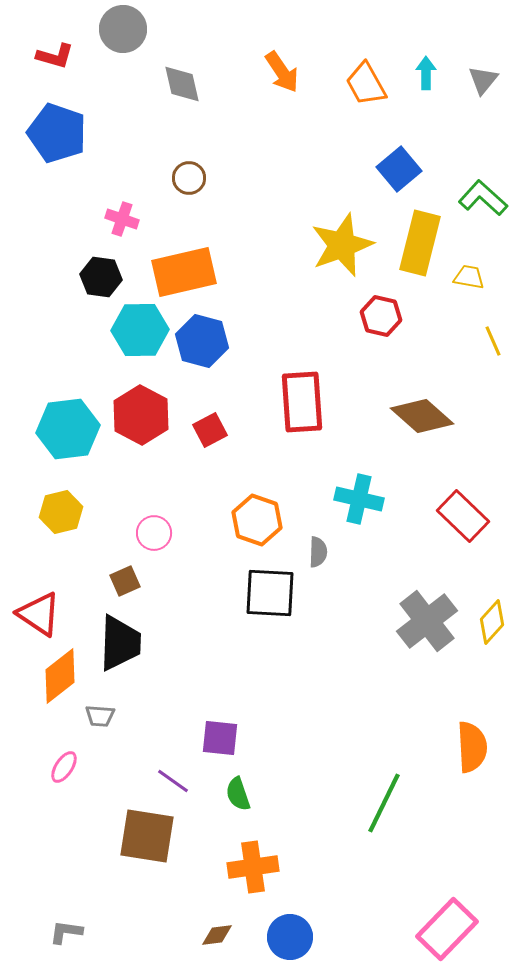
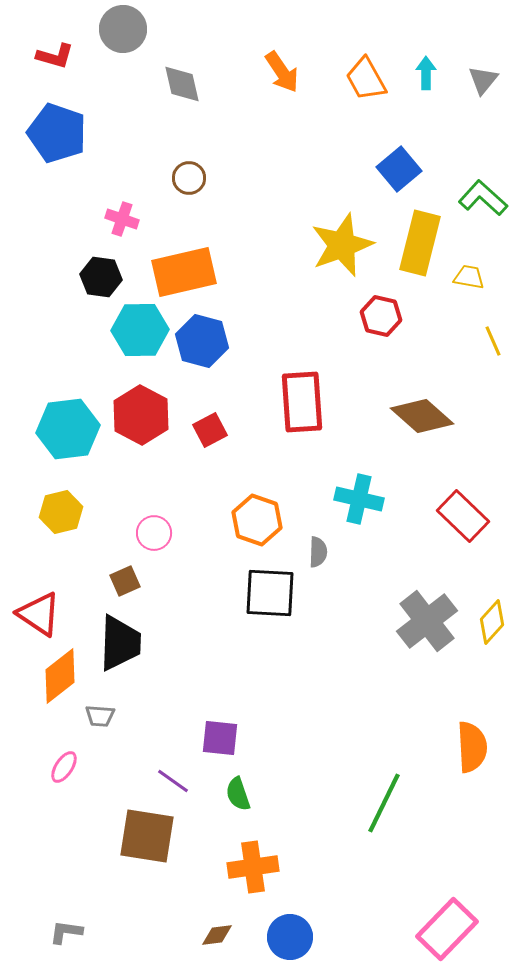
orange trapezoid at (366, 84): moved 5 px up
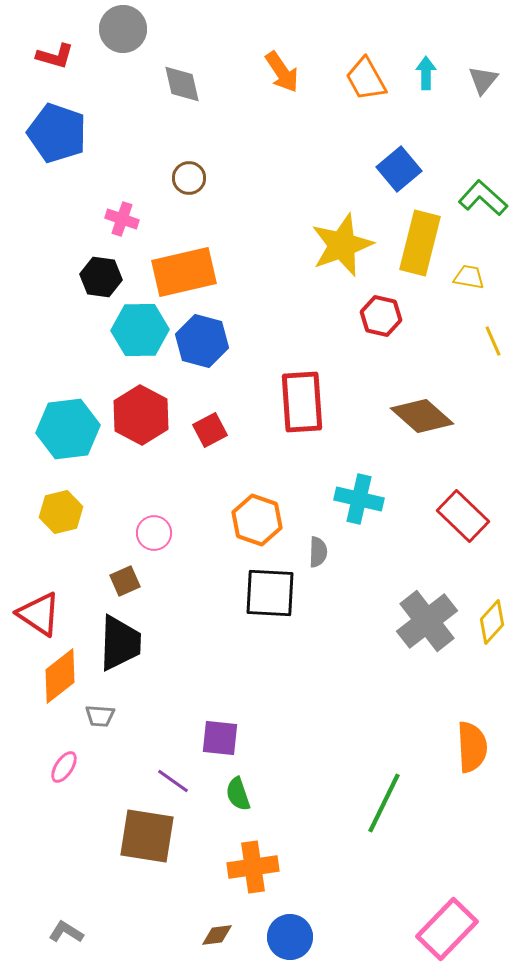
gray L-shape at (66, 932): rotated 24 degrees clockwise
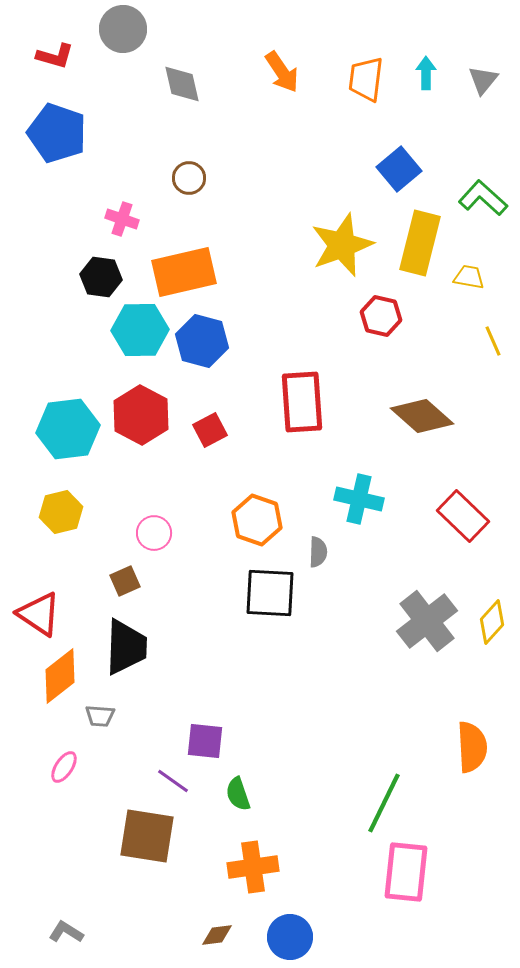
orange trapezoid at (366, 79): rotated 36 degrees clockwise
black trapezoid at (120, 643): moved 6 px right, 4 px down
purple square at (220, 738): moved 15 px left, 3 px down
pink rectangle at (447, 929): moved 41 px left, 57 px up; rotated 38 degrees counterclockwise
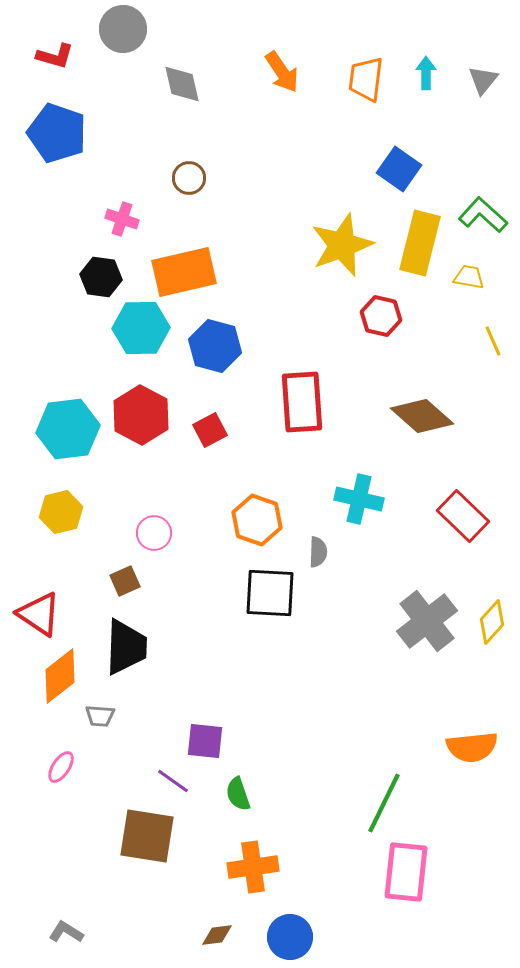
blue square at (399, 169): rotated 15 degrees counterclockwise
green L-shape at (483, 198): moved 17 px down
cyan hexagon at (140, 330): moved 1 px right, 2 px up
blue hexagon at (202, 341): moved 13 px right, 5 px down
orange semicircle at (472, 747): rotated 87 degrees clockwise
pink ellipse at (64, 767): moved 3 px left
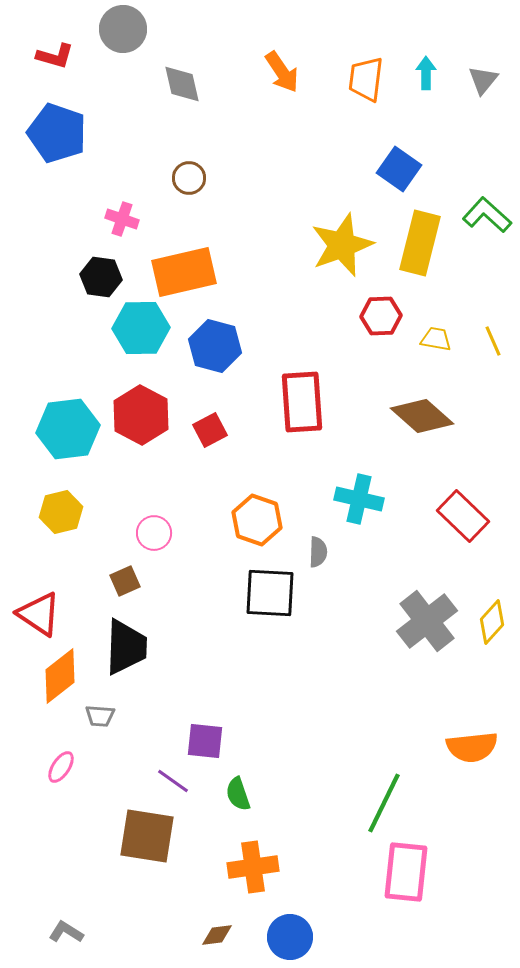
green L-shape at (483, 215): moved 4 px right
yellow trapezoid at (469, 277): moved 33 px left, 62 px down
red hexagon at (381, 316): rotated 15 degrees counterclockwise
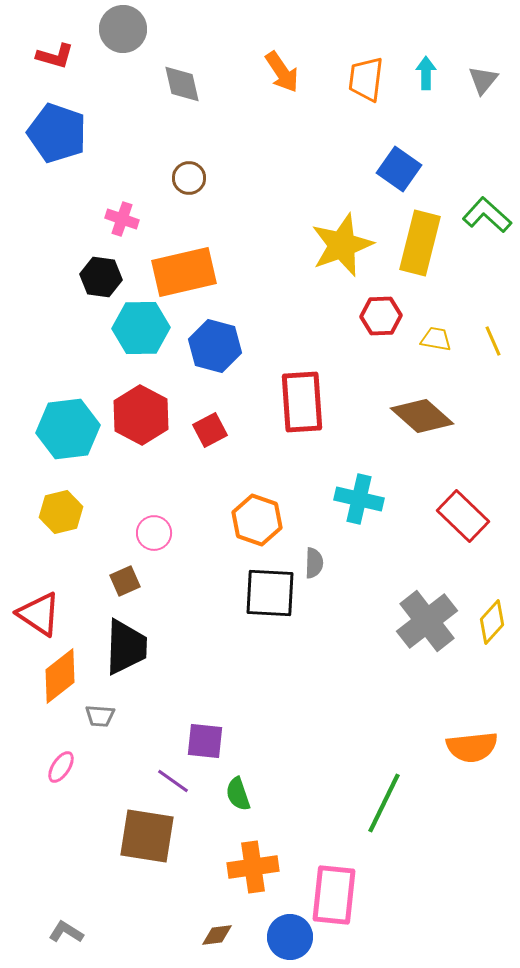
gray semicircle at (318, 552): moved 4 px left, 11 px down
pink rectangle at (406, 872): moved 72 px left, 23 px down
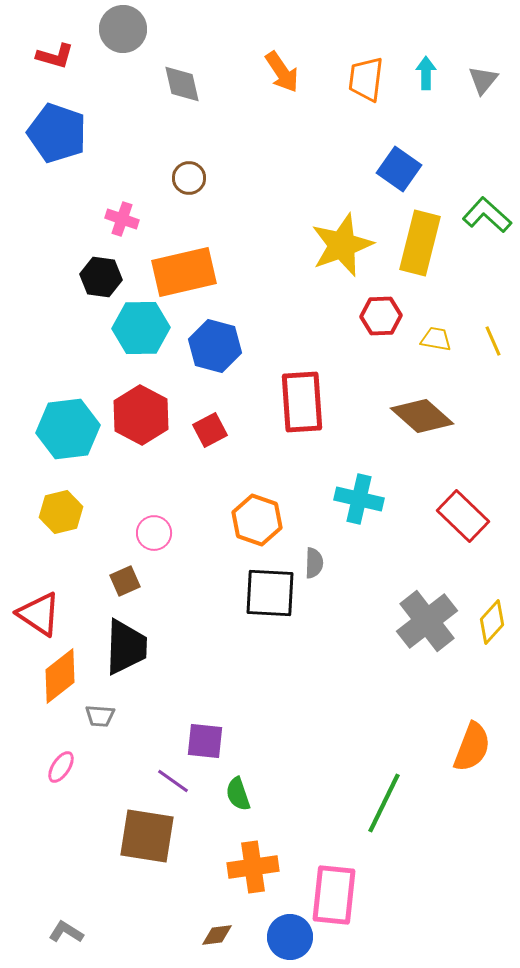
orange semicircle at (472, 747): rotated 63 degrees counterclockwise
